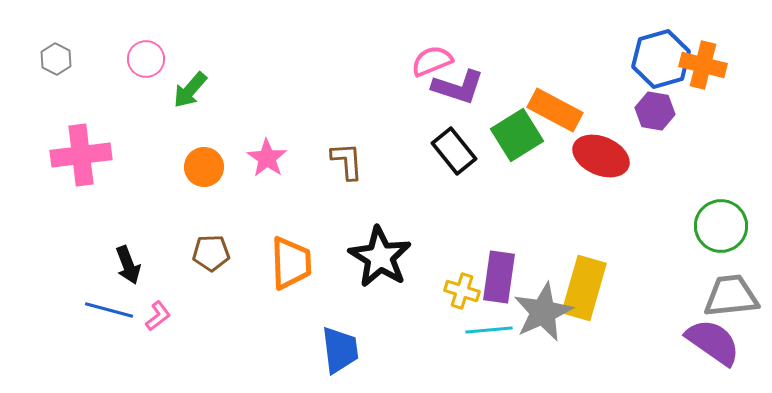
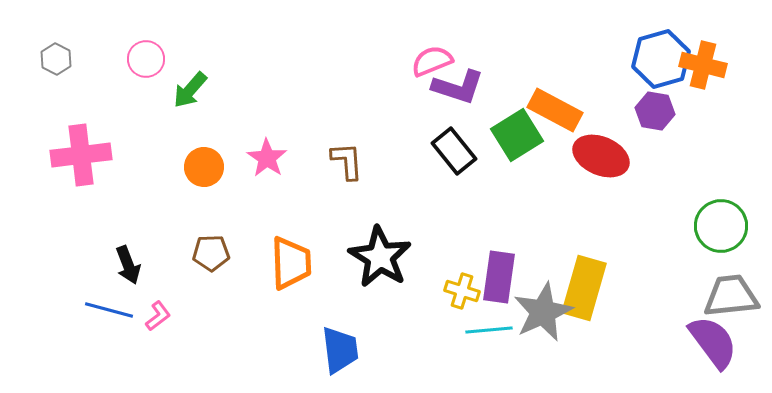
purple semicircle: rotated 18 degrees clockwise
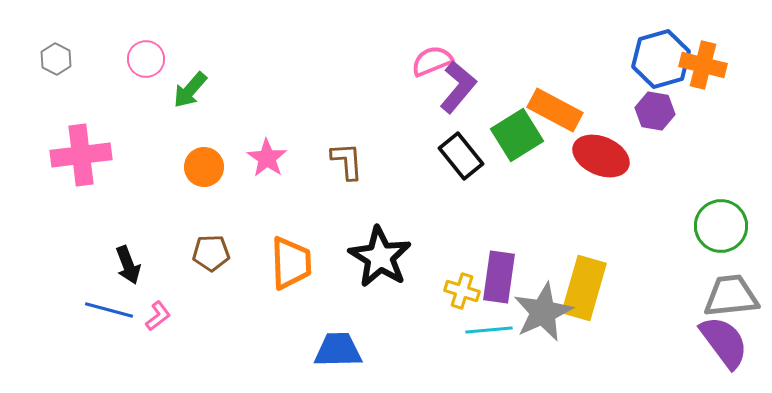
purple L-shape: rotated 68 degrees counterclockwise
black rectangle: moved 7 px right, 5 px down
purple semicircle: moved 11 px right
blue trapezoid: moved 2 px left; rotated 84 degrees counterclockwise
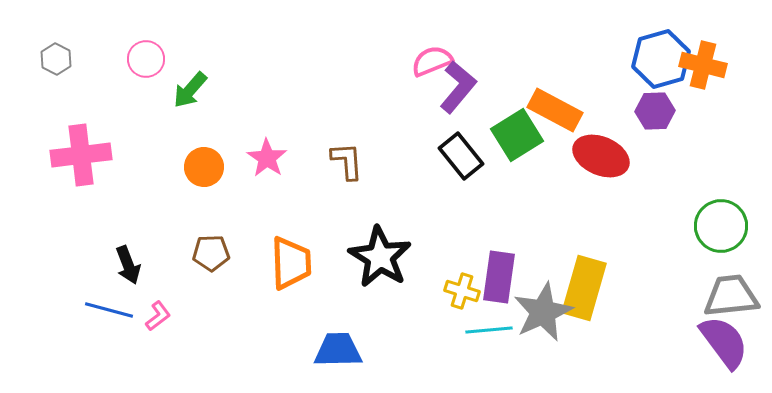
purple hexagon: rotated 12 degrees counterclockwise
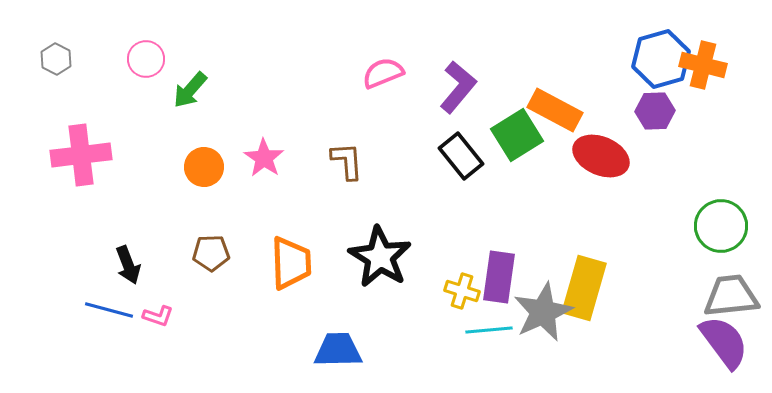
pink semicircle: moved 49 px left, 12 px down
pink star: moved 3 px left
pink L-shape: rotated 56 degrees clockwise
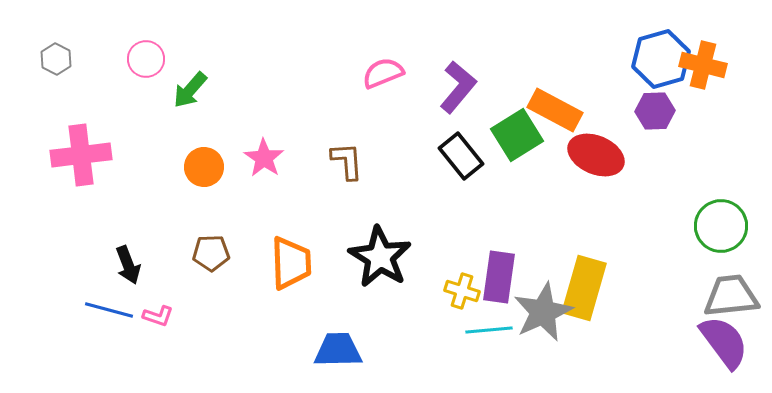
red ellipse: moved 5 px left, 1 px up
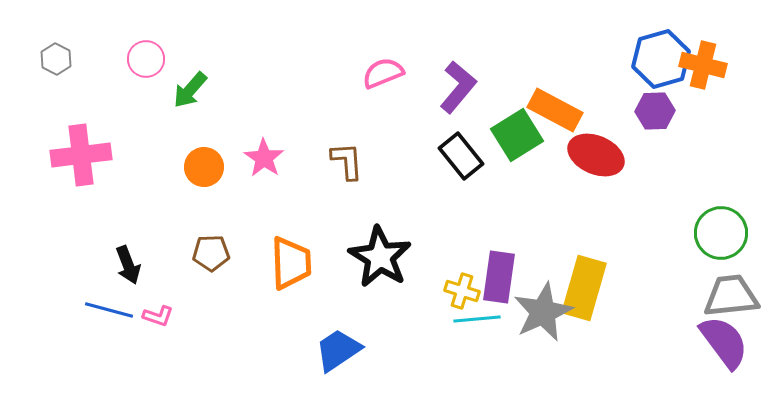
green circle: moved 7 px down
cyan line: moved 12 px left, 11 px up
blue trapezoid: rotated 33 degrees counterclockwise
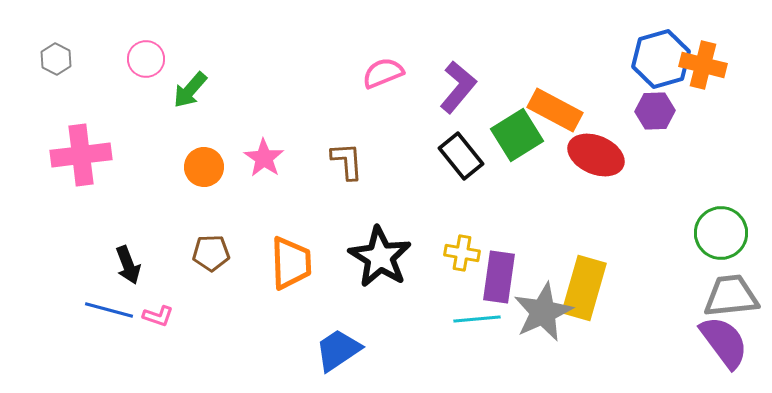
yellow cross: moved 38 px up; rotated 8 degrees counterclockwise
